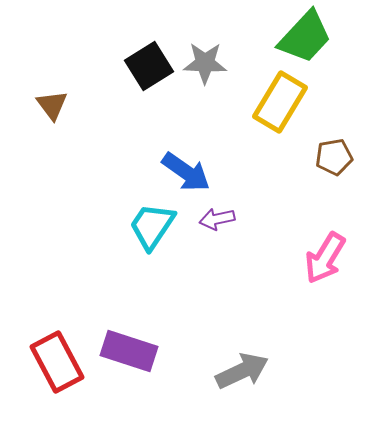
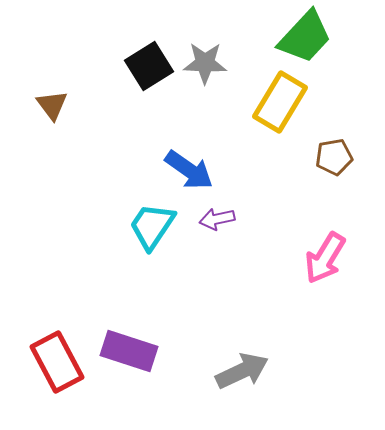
blue arrow: moved 3 px right, 2 px up
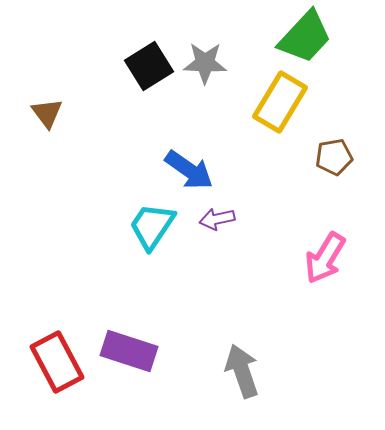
brown triangle: moved 5 px left, 8 px down
gray arrow: rotated 84 degrees counterclockwise
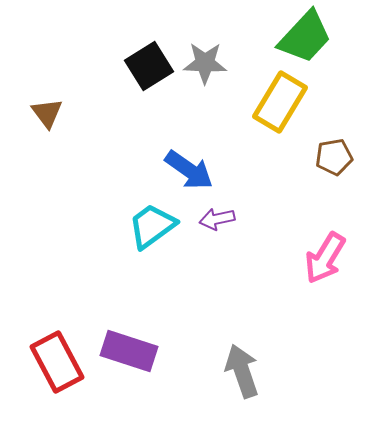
cyan trapezoid: rotated 20 degrees clockwise
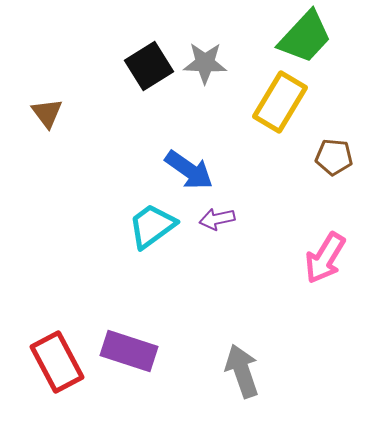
brown pentagon: rotated 15 degrees clockwise
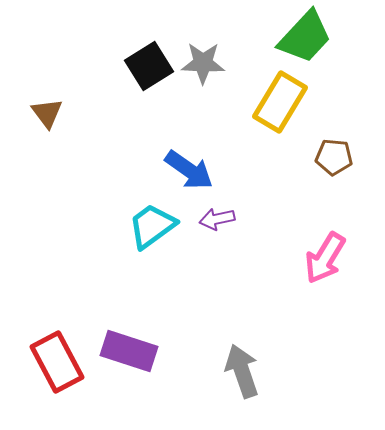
gray star: moved 2 px left
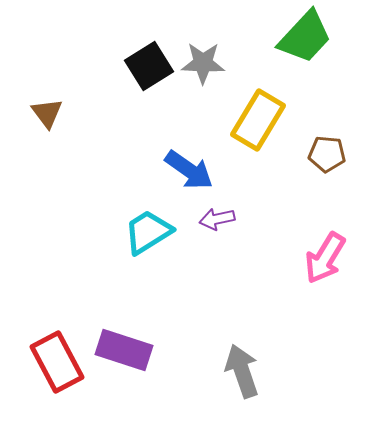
yellow rectangle: moved 22 px left, 18 px down
brown pentagon: moved 7 px left, 3 px up
cyan trapezoid: moved 4 px left, 6 px down; rotated 4 degrees clockwise
purple rectangle: moved 5 px left, 1 px up
